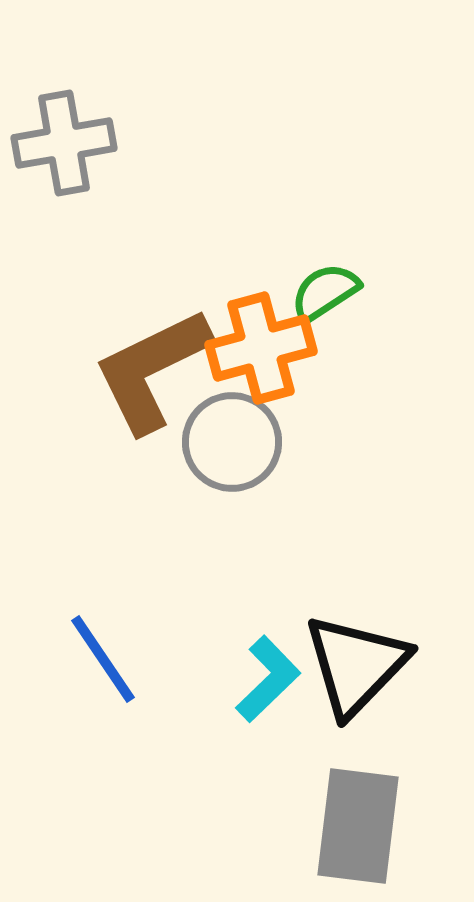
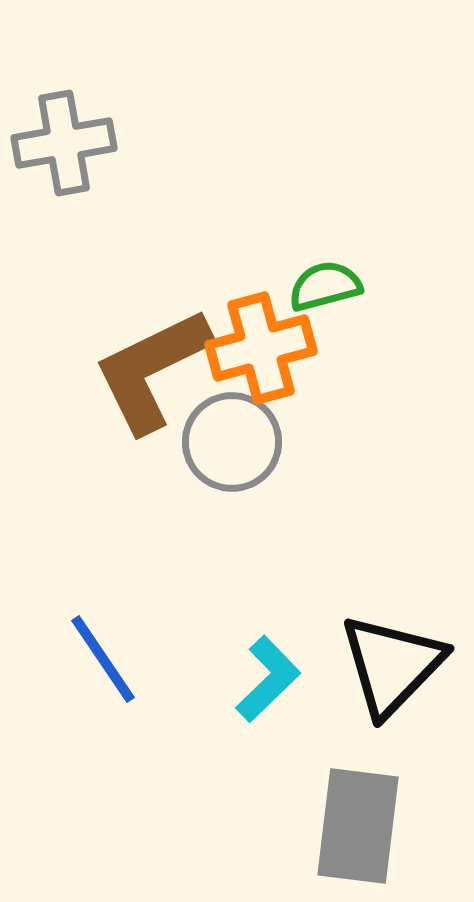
green semicircle: moved 6 px up; rotated 18 degrees clockwise
black triangle: moved 36 px right
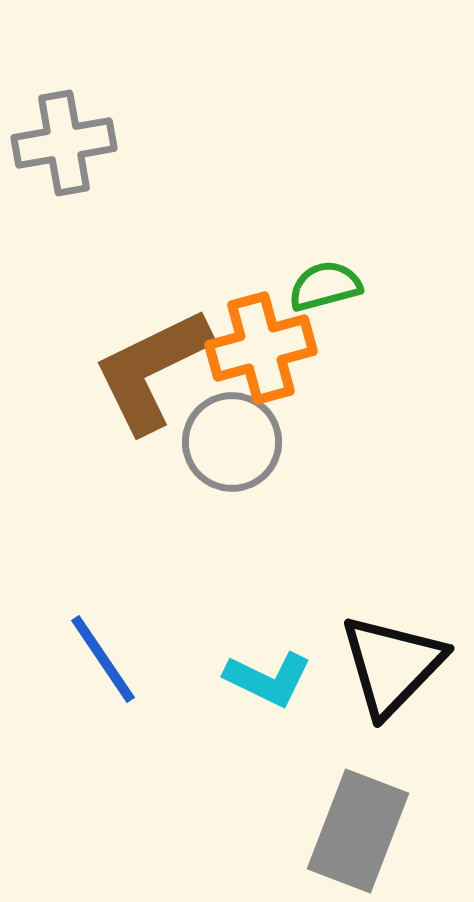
cyan L-shape: rotated 70 degrees clockwise
gray rectangle: moved 5 px down; rotated 14 degrees clockwise
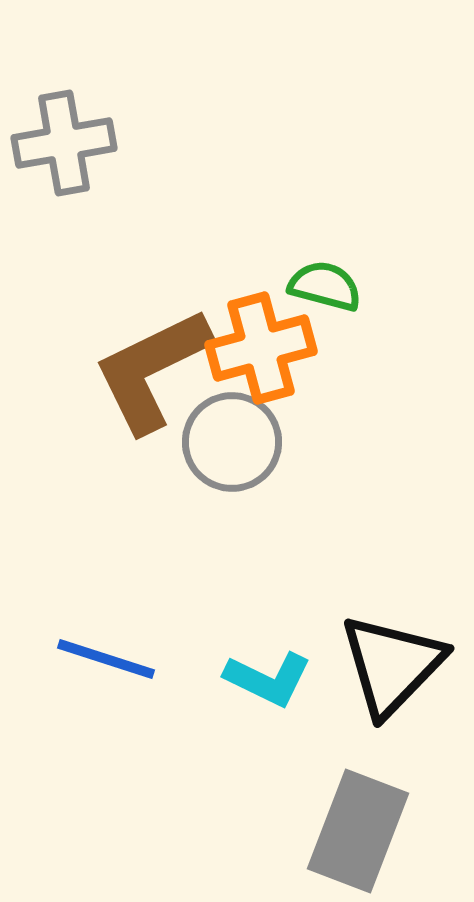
green semicircle: rotated 30 degrees clockwise
blue line: moved 3 px right; rotated 38 degrees counterclockwise
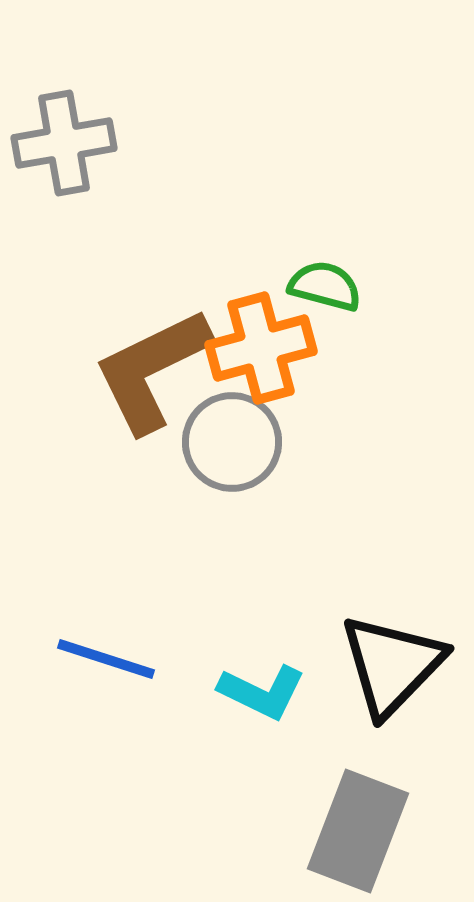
cyan L-shape: moved 6 px left, 13 px down
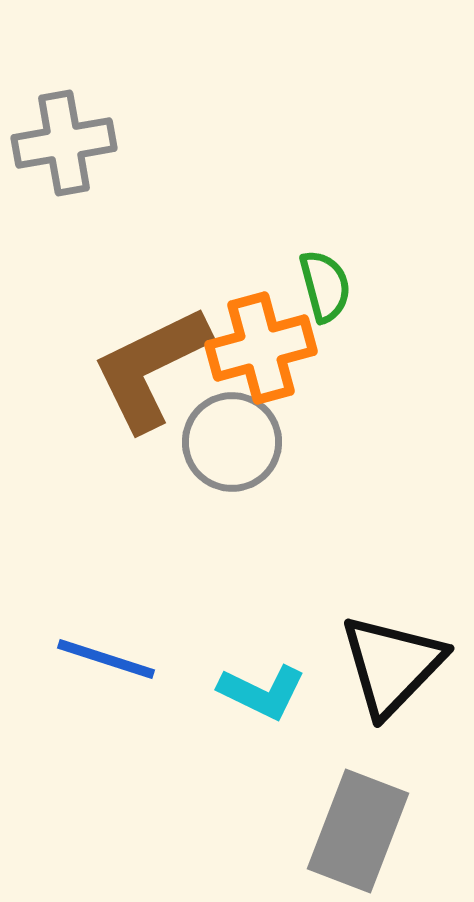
green semicircle: rotated 60 degrees clockwise
brown L-shape: moved 1 px left, 2 px up
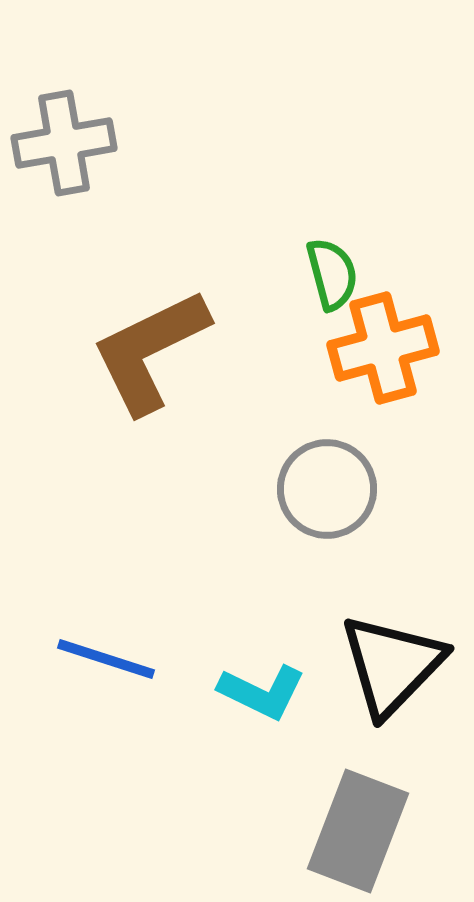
green semicircle: moved 7 px right, 12 px up
orange cross: moved 122 px right
brown L-shape: moved 1 px left, 17 px up
gray circle: moved 95 px right, 47 px down
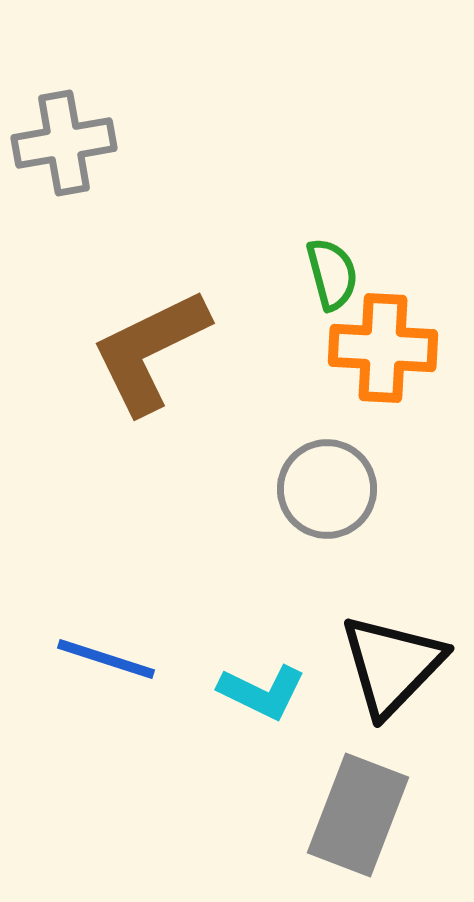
orange cross: rotated 18 degrees clockwise
gray rectangle: moved 16 px up
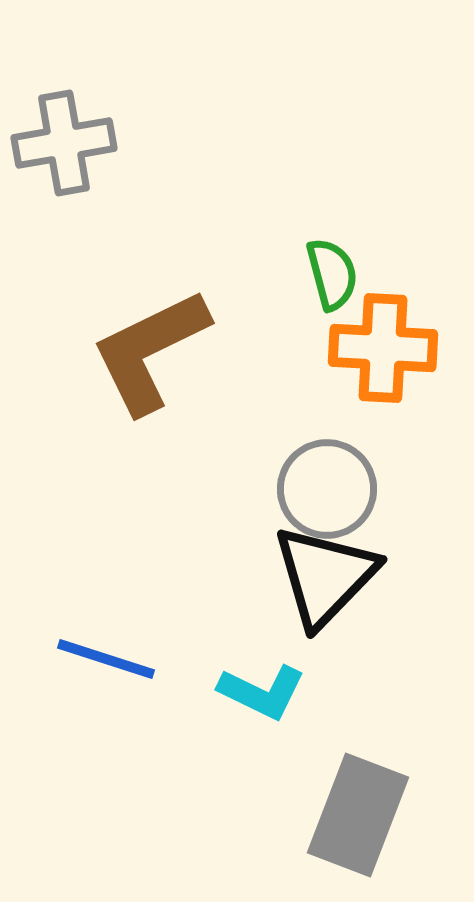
black triangle: moved 67 px left, 89 px up
